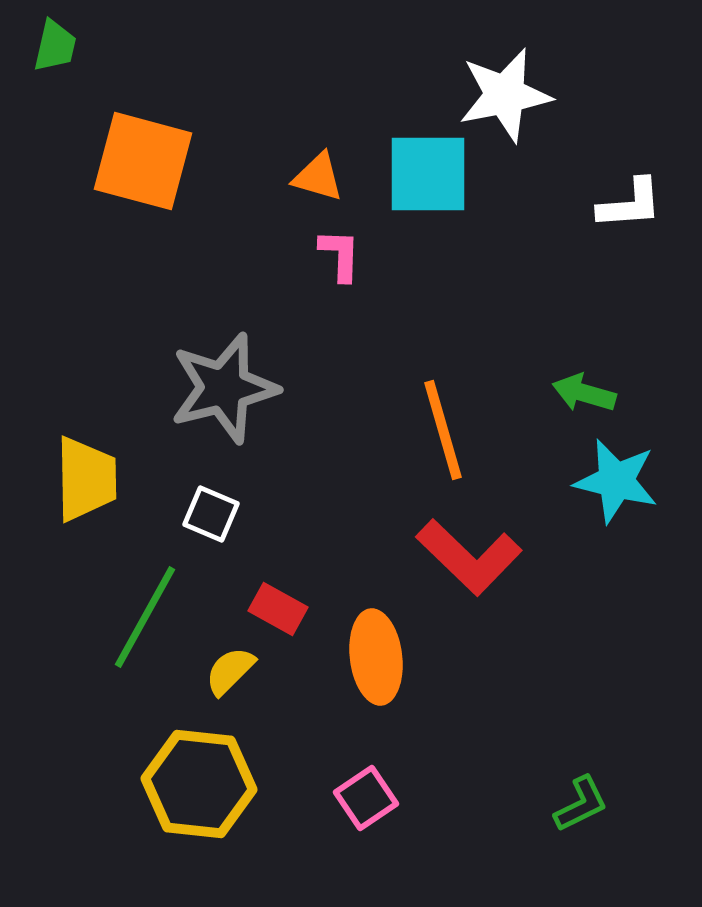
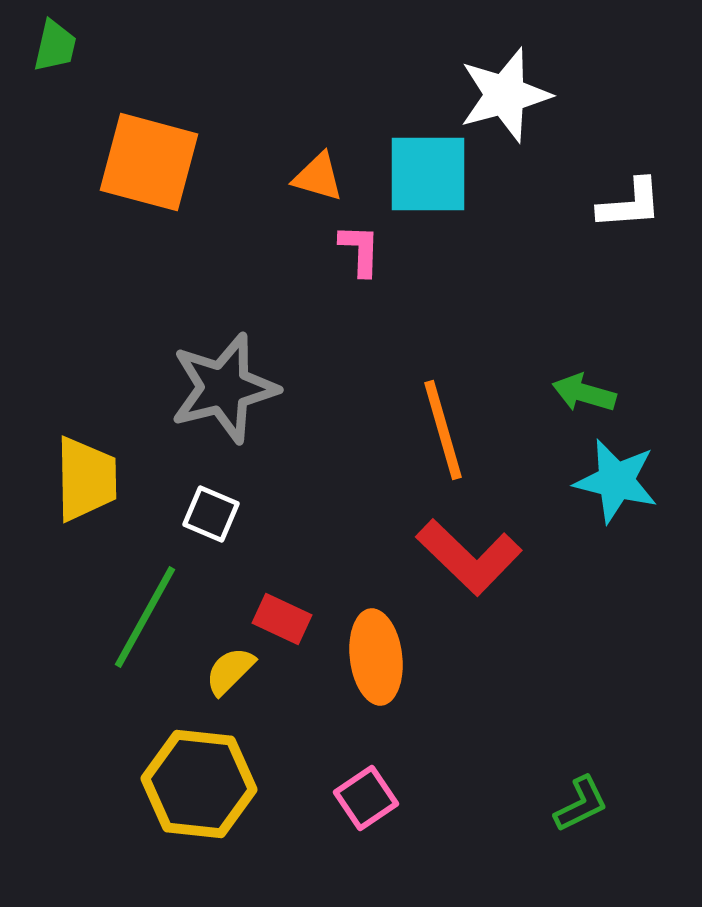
white star: rotated 4 degrees counterclockwise
orange square: moved 6 px right, 1 px down
pink L-shape: moved 20 px right, 5 px up
red rectangle: moved 4 px right, 10 px down; rotated 4 degrees counterclockwise
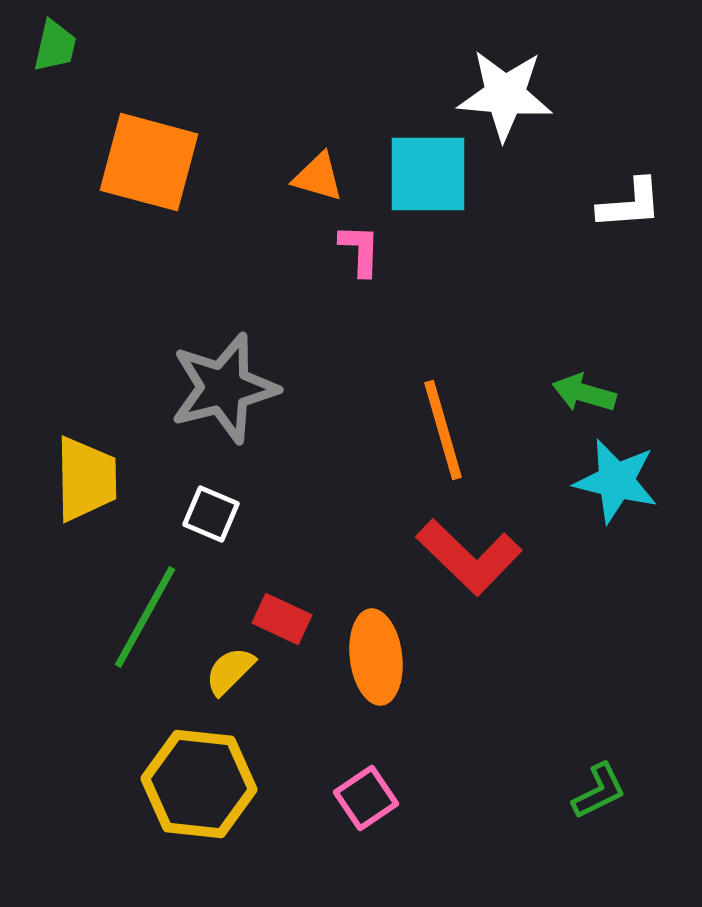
white star: rotated 20 degrees clockwise
green L-shape: moved 18 px right, 13 px up
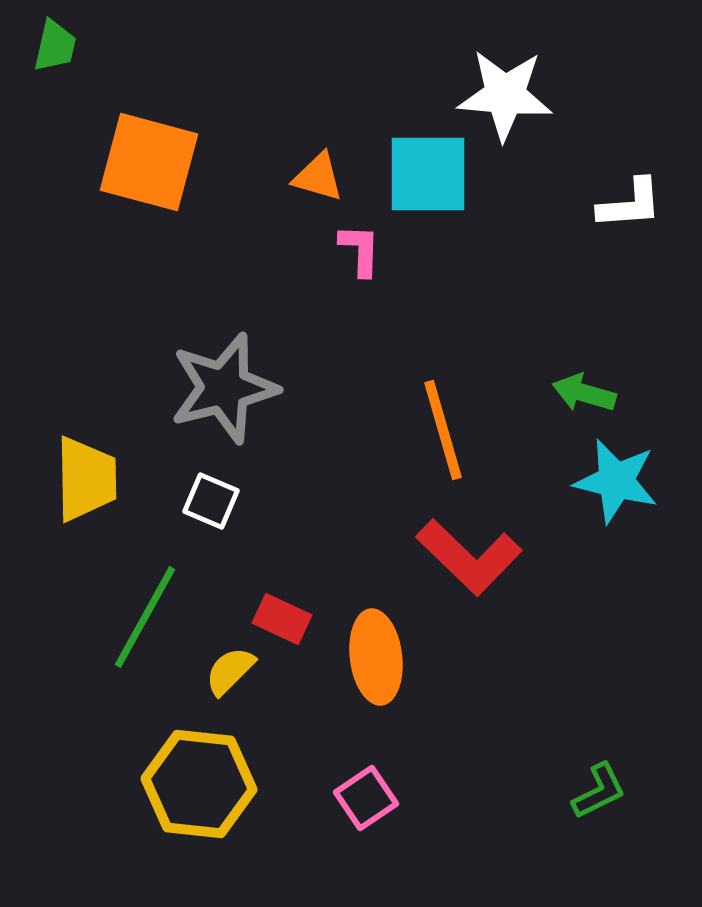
white square: moved 13 px up
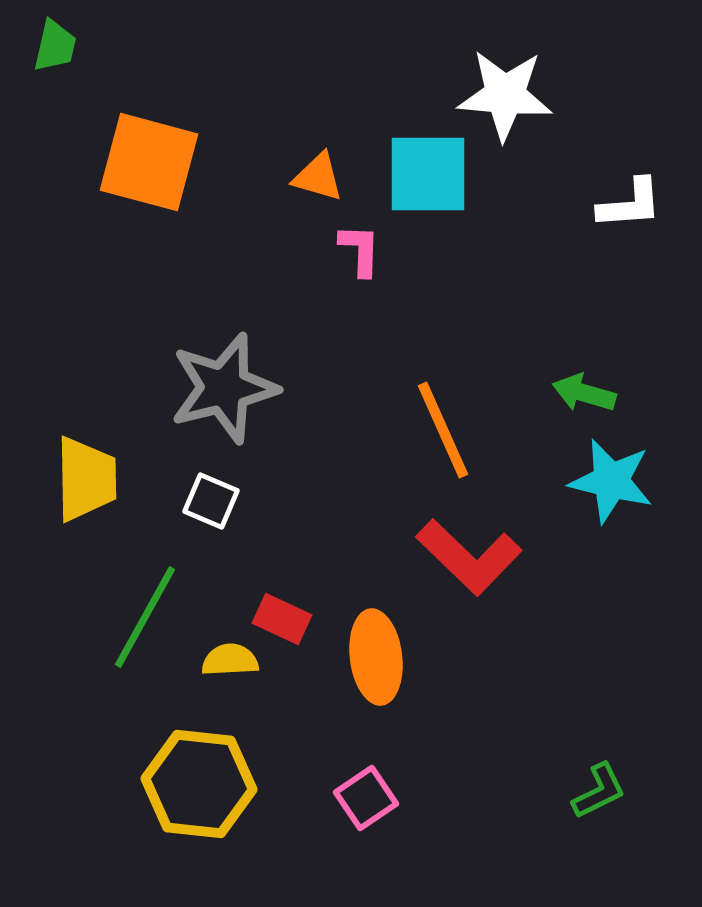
orange line: rotated 8 degrees counterclockwise
cyan star: moved 5 px left
yellow semicircle: moved 11 px up; rotated 42 degrees clockwise
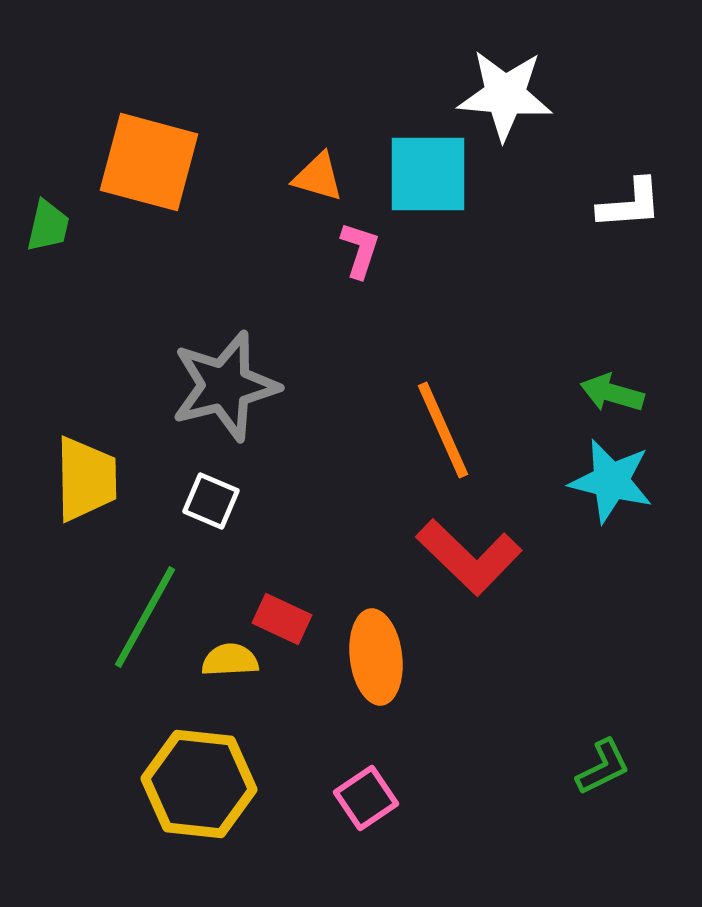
green trapezoid: moved 7 px left, 180 px down
pink L-shape: rotated 16 degrees clockwise
gray star: moved 1 px right, 2 px up
green arrow: moved 28 px right
green L-shape: moved 4 px right, 24 px up
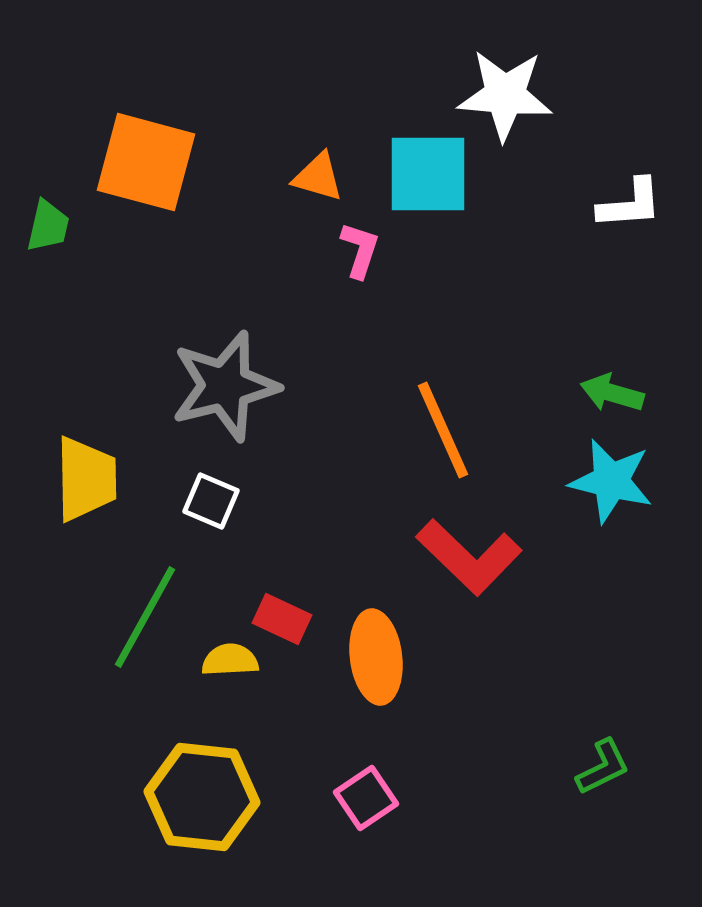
orange square: moved 3 px left
yellow hexagon: moved 3 px right, 13 px down
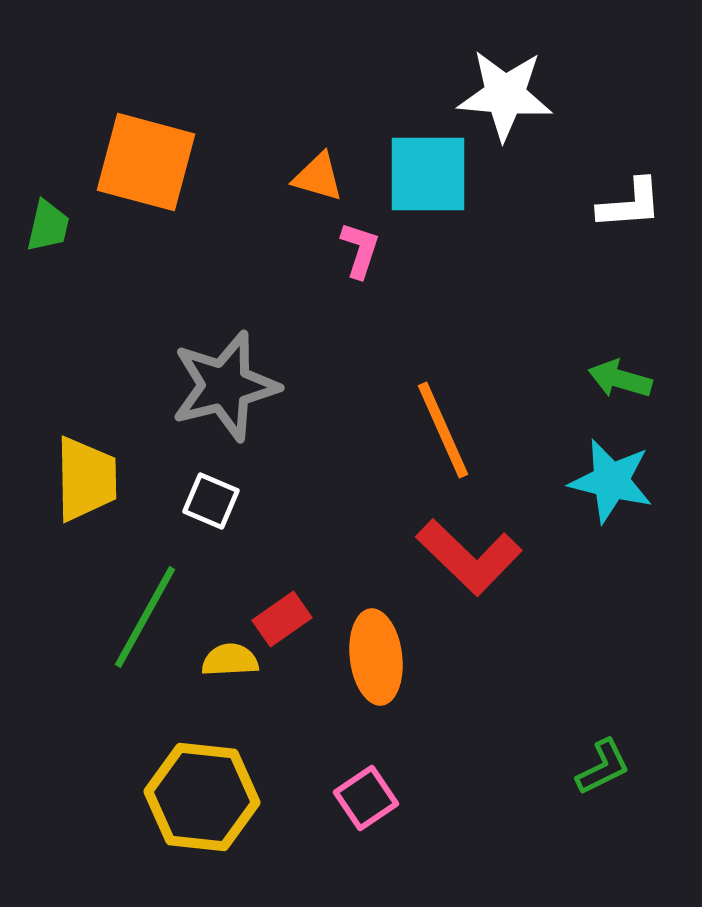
green arrow: moved 8 px right, 14 px up
red rectangle: rotated 60 degrees counterclockwise
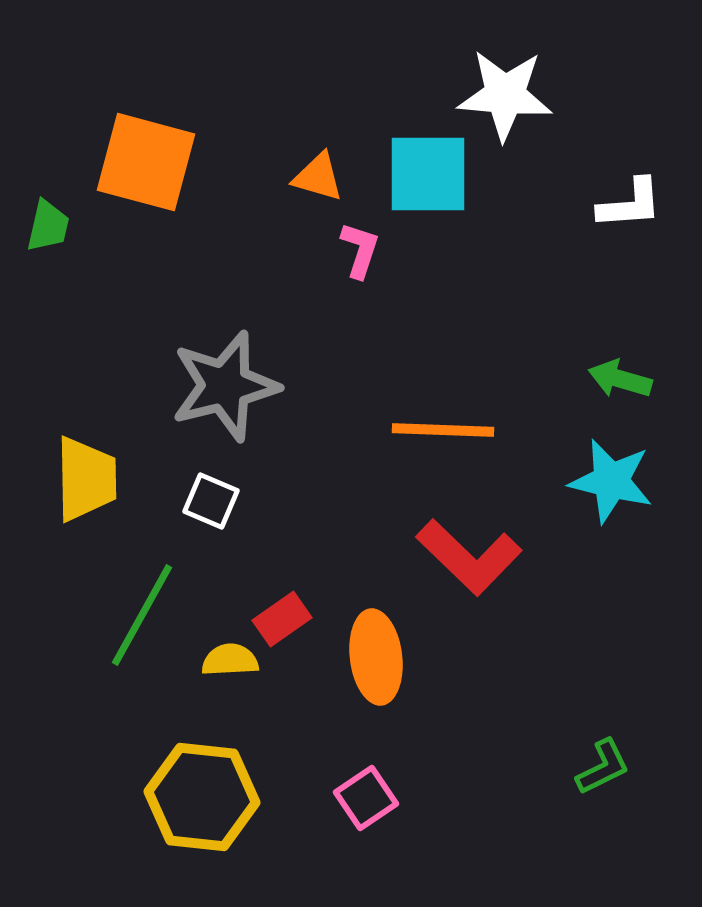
orange line: rotated 64 degrees counterclockwise
green line: moved 3 px left, 2 px up
